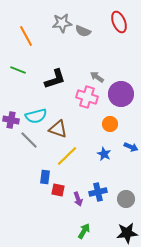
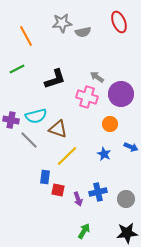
gray semicircle: moved 1 px down; rotated 35 degrees counterclockwise
green line: moved 1 px left, 1 px up; rotated 49 degrees counterclockwise
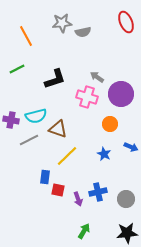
red ellipse: moved 7 px right
gray line: rotated 72 degrees counterclockwise
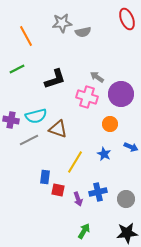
red ellipse: moved 1 px right, 3 px up
yellow line: moved 8 px right, 6 px down; rotated 15 degrees counterclockwise
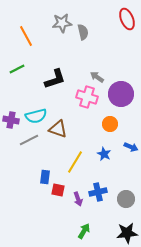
gray semicircle: rotated 91 degrees counterclockwise
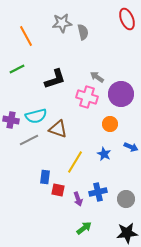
green arrow: moved 3 px up; rotated 21 degrees clockwise
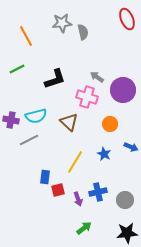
purple circle: moved 2 px right, 4 px up
brown triangle: moved 11 px right, 7 px up; rotated 24 degrees clockwise
red square: rotated 24 degrees counterclockwise
gray circle: moved 1 px left, 1 px down
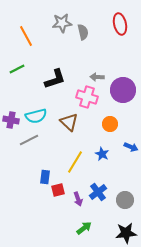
red ellipse: moved 7 px left, 5 px down; rotated 10 degrees clockwise
gray arrow: rotated 32 degrees counterclockwise
blue star: moved 2 px left
blue cross: rotated 24 degrees counterclockwise
black star: moved 1 px left
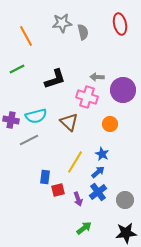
blue arrow: moved 33 px left, 25 px down; rotated 64 degrees counterclockwise
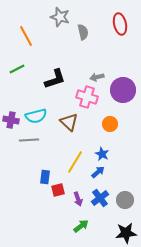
gray star: moved 2 px left, 6 px up; rotated 24 degrees clockwise
gray arrow: rotated 16 degrees counterclockwise
gray line: rotated 24 degrees clockwise
blue cross: moved 2 px right, 6 px down
green arrow: moved 3 px left, 2 px up
